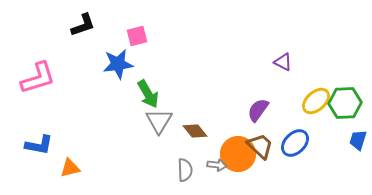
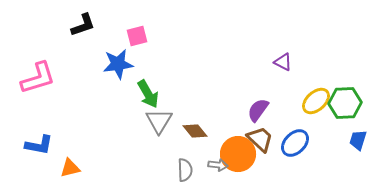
brown trapezoid: moved 7 px up
gray arrow: moved 1 px right
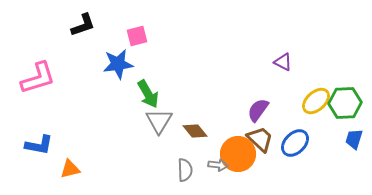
blue trapezoid: moved 4 px left, 1 px up
orange triangle: moved 1 px down
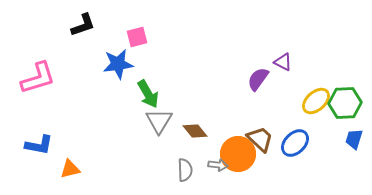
pink square: moved 1 px down
purple semicircle: moved 31 px up
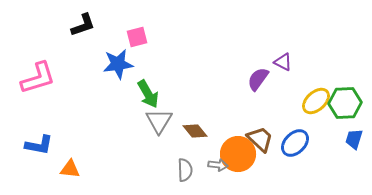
orange triangle: rotated 20 degrees clockwise
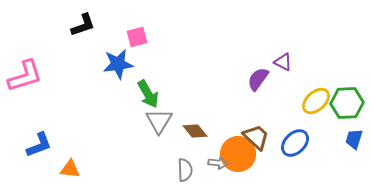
pink L-shape: moved 13 px left, 2 px up
green hexagon: moved 2 px right
brown trapezoid: moved 4 px left, 2 px up
blue L-shape: rotated 32 degrees counterclockwise
gray arrow: moved 2 px up
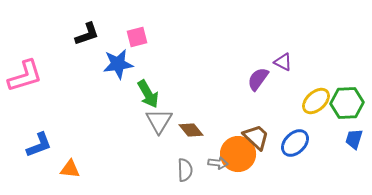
black L-shape: moved 4 px right, 9 px down
brown diamond: moved 4 px left, 1 px up
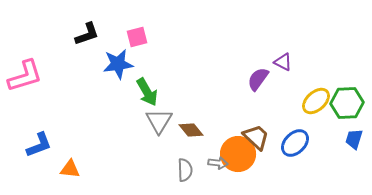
green arrow: moved 1 px left, 2 px up
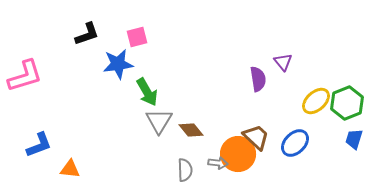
purple triangle: rotated 24 degrees clockwise
purple semicircle: rotated 135 degrees clockwise
green hexagon: rotated 20 degrees counterclockwise
